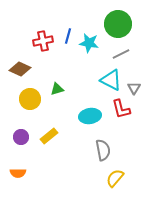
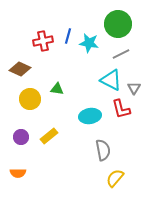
green triangle: rotated 24 degrees clockwise
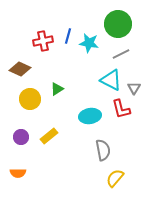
green triangle: rotated 40 degrees counterclockwise
